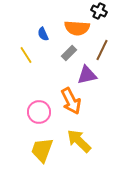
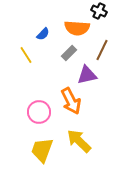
blue semicircle: rotated 112 degrees counterclockwise
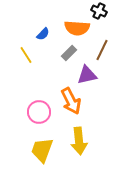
yellow arrow: rotated 140 degrees counterclockwise
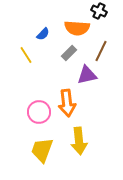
brown line: moved 1 px left, 1 px down
orange arrow: moved 4 px left, 2 px down; rotated 20 degrees clockwise
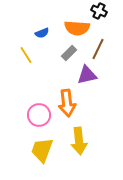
blue semicircle: moved 1 px left, 1 px up; rotated 24 degrees clockwise
brown line: moved 3 px left, 2 px up
pink circle: moved 3 px down
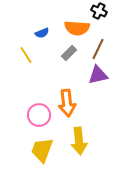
purple triangle: moved 11 px right
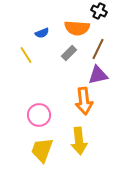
orange arrow: moved 17 px right, 2 px up
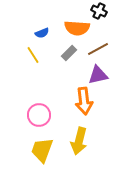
brown line: rotated 35 degrees clockwise
yellow line: moved 7 px right
yellow arrow: rotated 20 degrees clockwise
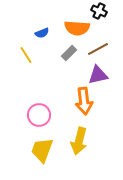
yellow line: moved 7 px left
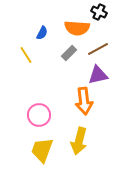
black cross: moved 1 px down
blue semicircle: rotated 40 degrees counterclockwise
